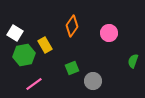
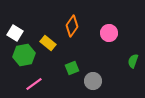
yellow rectangle: moved 3 px right, 2 px up; rotated 21 degrees counterclockwise
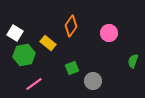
orange diamond: moved 1 px left
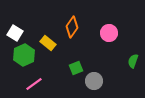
orange diamond: moved 1 px right, 1 px down
green hexagon: rotated 15 degrees counterclockwise
green square: moved 4 px right
gray circle: moved 1 px right
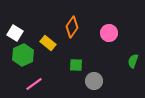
green hexagon: moved 1 px left
green square: moved 3 px up; rotated 24 degrees clockwise
